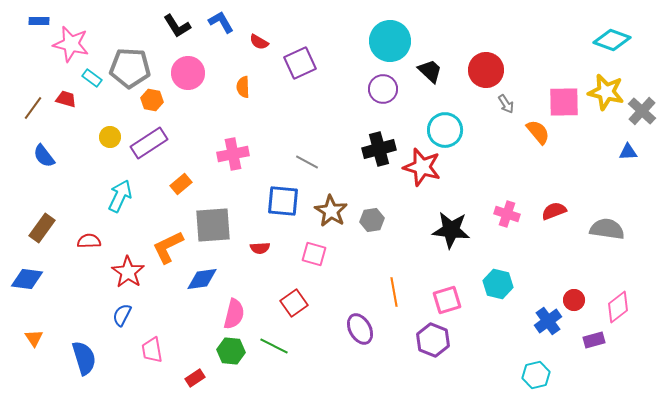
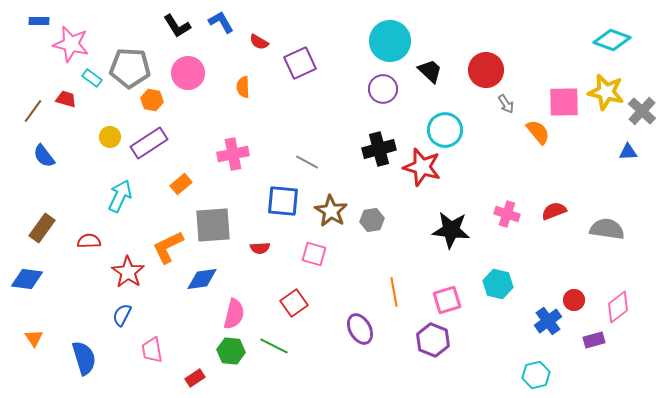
brown line at (33, 108): moved 3 px down
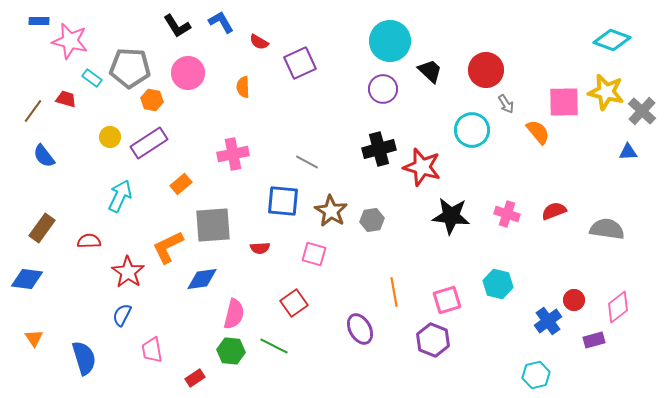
pink star at (71, 44): moved 1 px left, 3 px up
cyan circle at (445, 130): moved 27 px right
black star at (451, 230): moved 14 px up
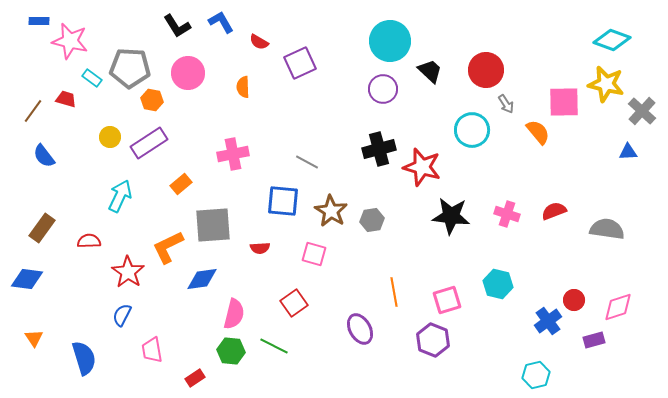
yellow star at (606, 92): moved 8 px up
pink diamond at (618, 307): rotated 20 degrees clockwise
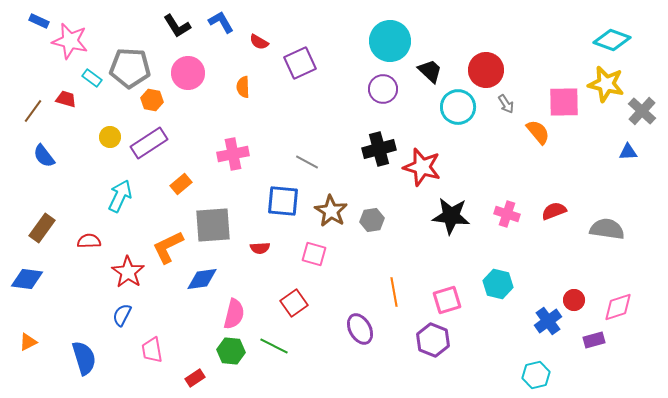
blue rectangle at (39, 21): rotated 24 degrees clockwise
cyan circle at (472, 130): moved 14 px left, 23 px up
orange triangle at (34, 338): moved 6 px left, 4 px down; rotated 36 degrees clockwise
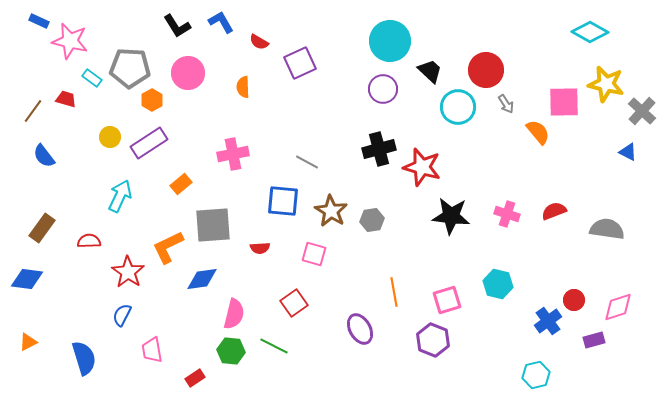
cyan diamond at (612, 40): moved 22 px left, 8 px up; rotated 9 degrees clockwise
orange hexagon at (152, 100): rotated 20 degrees clockwise
blue triangle at (628, 152): rotated 30 degrees clockwise
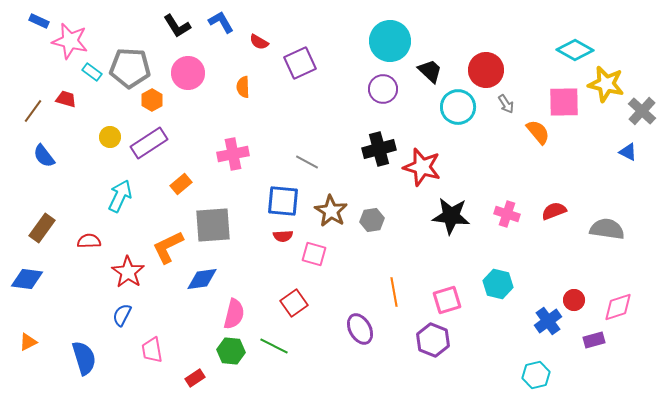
cyan diamond at (590, 32): moved 15 px left, 18 px down
cyan rectangle at (92, 78): moved 6 px up
red semicircle at (260, 248): moved 23 px right, 12 px up
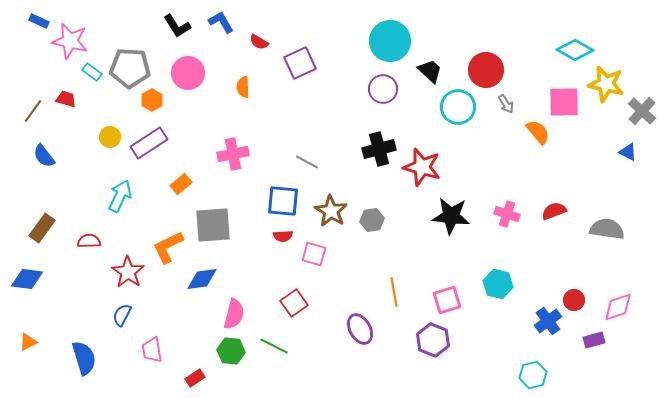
cyan hexagon at (536, 375): moved 3 px left
